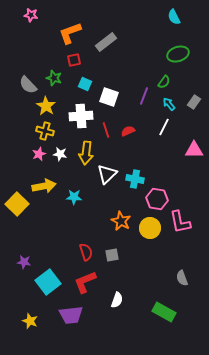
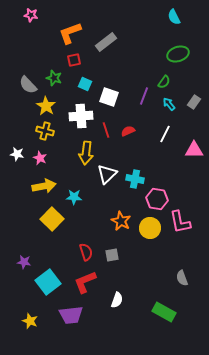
white line at (164, 127): moved 1 px right, 7 px down
pink star at (39, 154): moved 1 px right, 4 px down; rotated 24 degrees counterclockwise
white star at (60, 154): moved 43 px left
yellow square at (17, 204): moved 35 px right, 15 px down
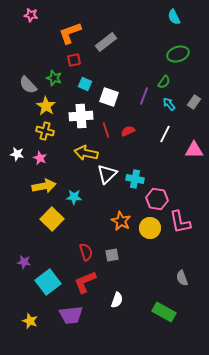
yellow arrow at (86, 153): rotated 95 degrees clockwise
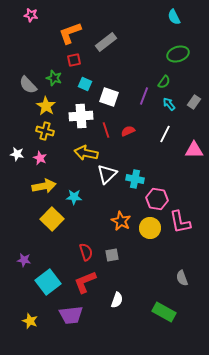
purple star at (24, 262): moved 2 px up
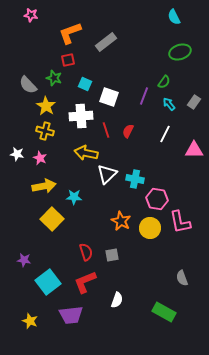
green ellipse at (178, 54): moved 2 px right, 2 px up
red square at (74, 60): moved 6 px left
red semicircle at (128, 131): rotated 40 degrees counterclockwise
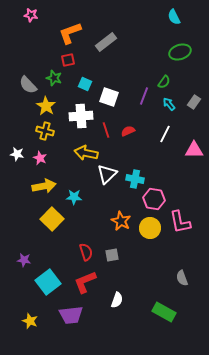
red semicircle at (128, 131): rotated 40 degrees clockwise
pink hexagon at (157, 199): moved 3 px left
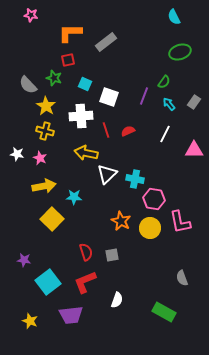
orange L-shape at (70, 33): rotated 20 degrees clockwise
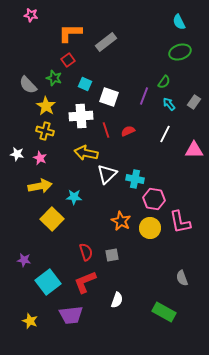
cyan semicircle at (174, 17): moved 5 px right, 5 px down
red square at (68, 60): rotated 24 degrees counterclockwise
yellow arrow at (44, 186): moved 4 px left
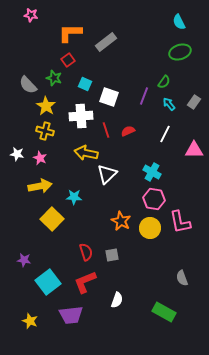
cyan cross at (135, 179): moved 17 px right, 7 px up; rotated 18 degrees clockwise
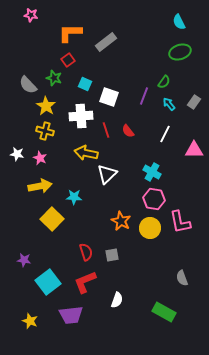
red semicircle at (128, 131): rotated 104 degrees counterclockwise
